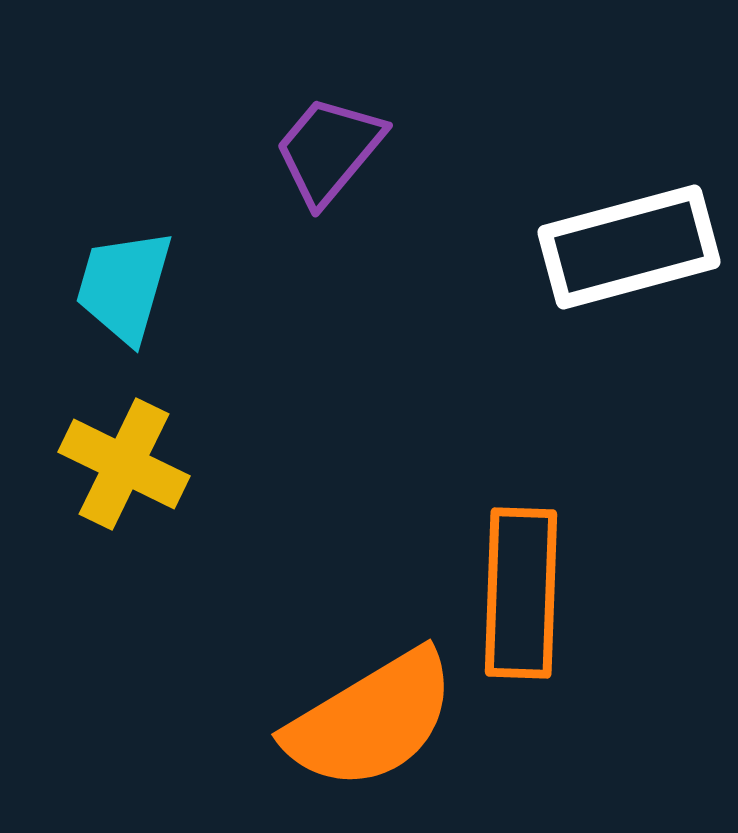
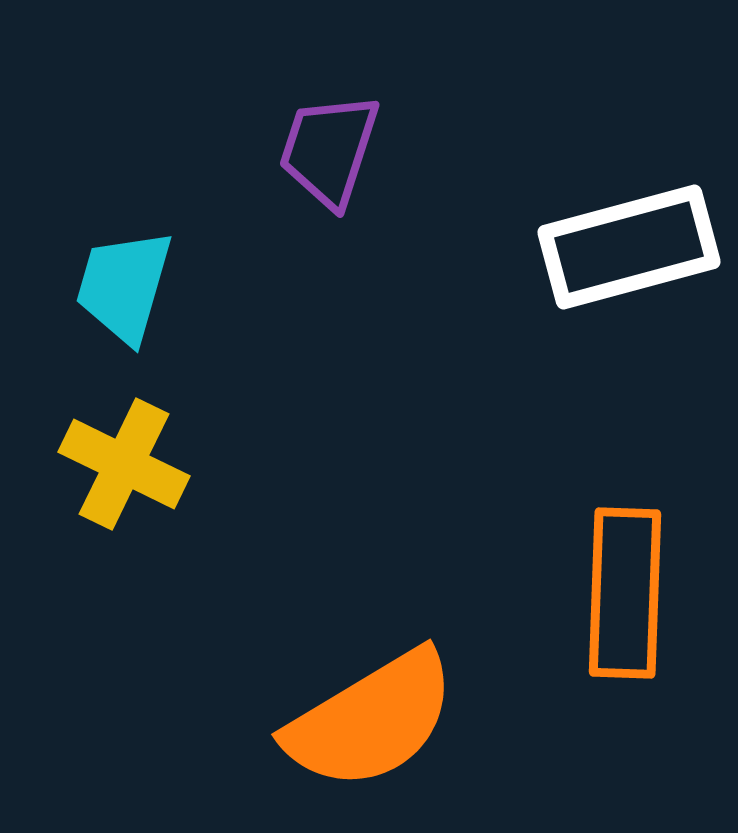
purple trapezoid: rotated 22 degrees counterclockwise
orange rectangle: moved 104 px right
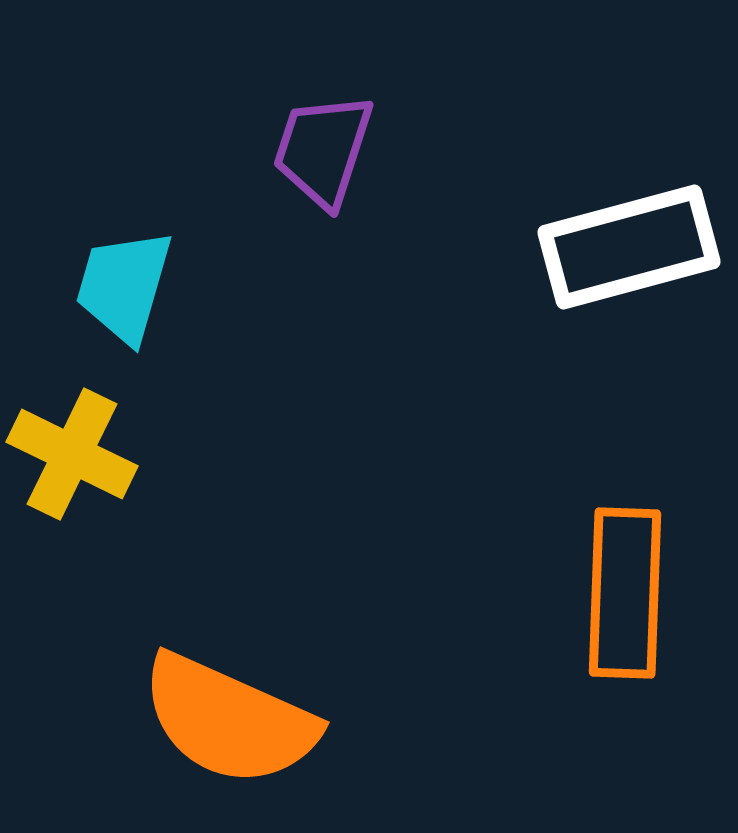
purple trapezoid: moved 6 px left
yellow cross: moved 52 px left, 10 px up
orange semicircle: moved 142 px left; rotated 55 degrees clockwise
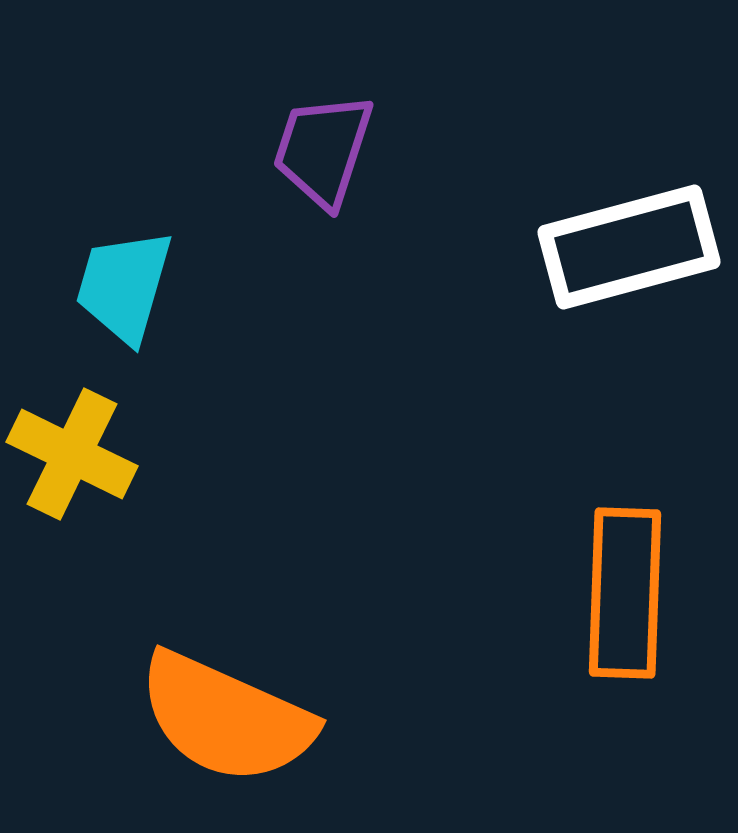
orange semicircle: moved 3 px left, 2 px up
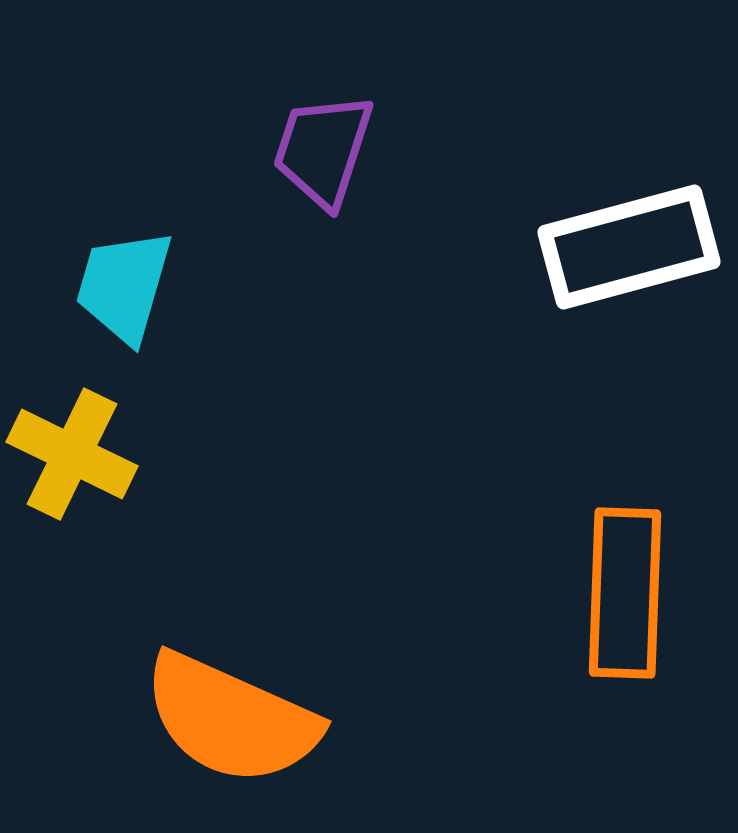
orange semicircle: moved 5 px right, 1 px down
